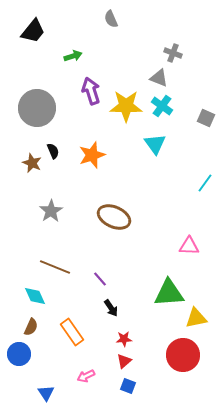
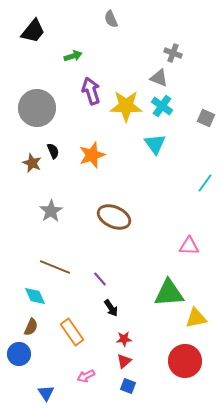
red circle: moved 2 px right, 6 px down
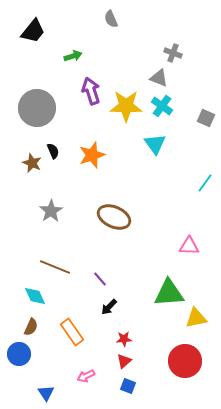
black arrow: moved 2 px left, 1 px up; rotated 78 degrees clockwise
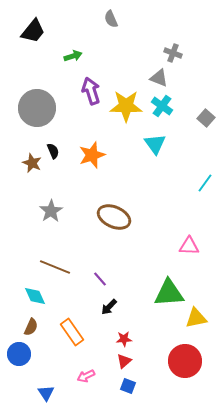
gray square: rotated 18 degrees clockwise
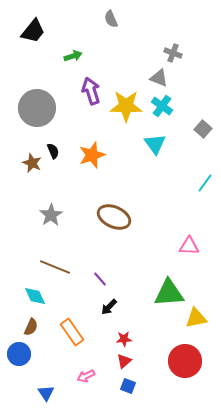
gray square: moved 3 px left, 11 px down
gray star: moved 4 px down
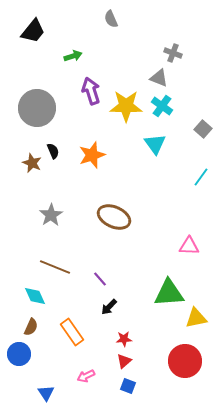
cyan line: moved 4 px left, 6 px up
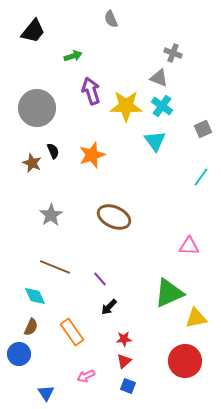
gray square: rotated 24 degrees clockwise
cyan triangle: moved 3 px up
green triangle: rotated 20 degrees counterclockwise
